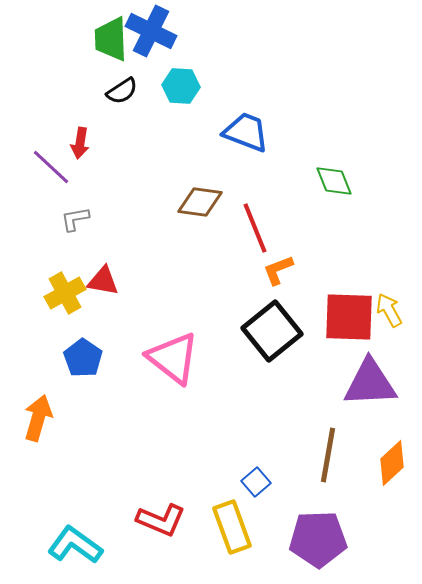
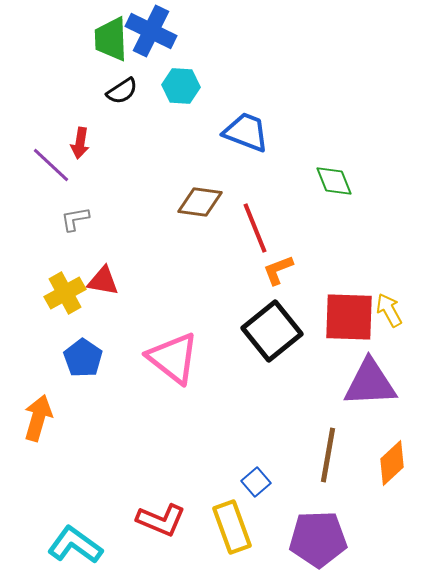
purple line: moved 2 px up
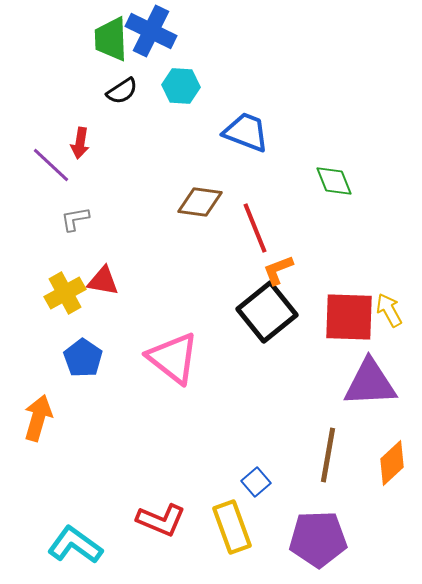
black square: moved 5 px left, 19 px up
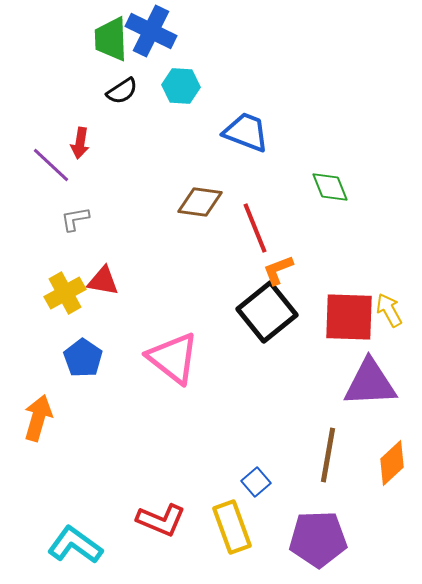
green diamond: moved 4 px left, 6 px down
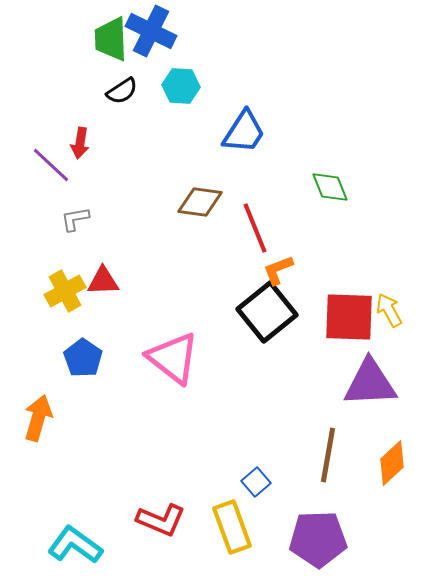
blue trapezoid: moved 2 px left; rotated 102 degrees clockwise
red triangle: rotated 12 degrees counterclockwise
yellow cross: moved 2 px up
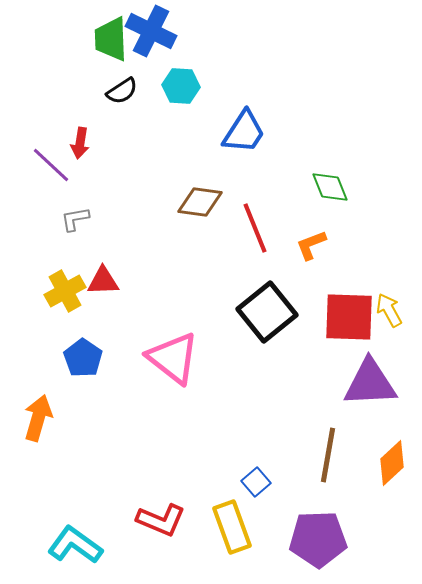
orange L-shape: moved 33 px right, 25 px up
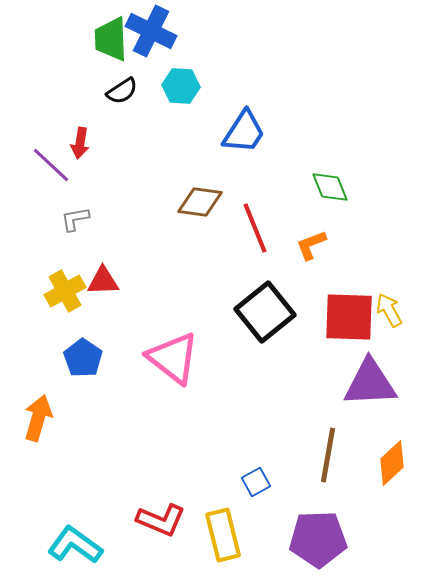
black square: moved 2 px left
blue square: rotated 12 degrees clockwise
yellow rectangle: moved 9 px left, 8 px down; rotated 6 degrees clockwise
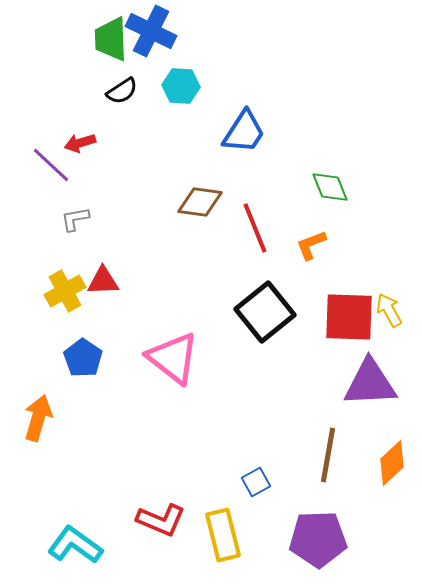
red arrow: rotated 64 degrees clockwise
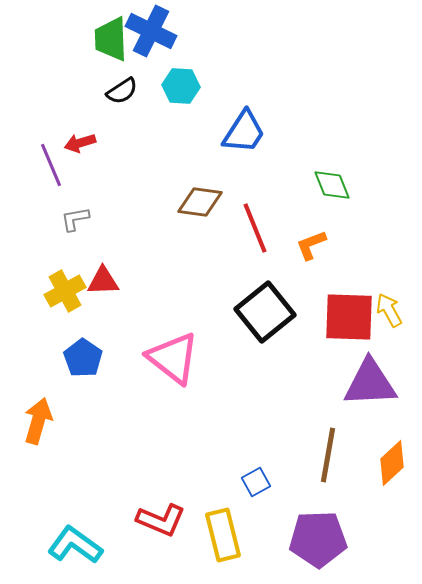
purple line: rotated 24 degrees clockwise
green diamond: moved 2 px right, 2 px up
orange arrow: moved 3 px down
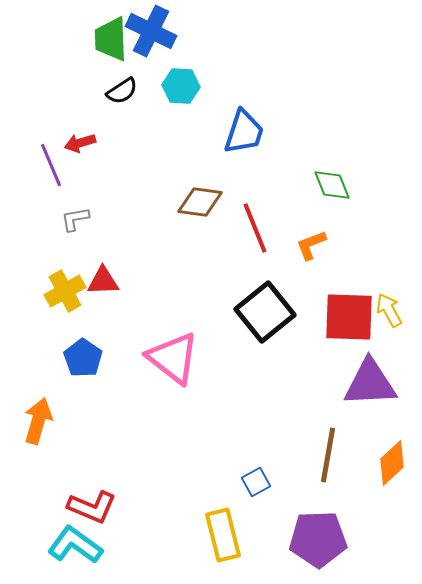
blue trapezoid: rotated 15 degrees counterclockwise
red L-shape: moved 69 px left, 13 px up
